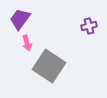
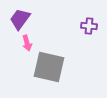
purple cross: rotated 21 degrees clockwise
gray square: moved 1 px down; rotated 20 degrees counterclockwise
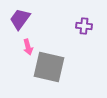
purple cross: moved 5 px left
pink arrow: moved 1 px right, 4 px down
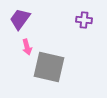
purple cross: moved 6 px up
pink arrow: moved 1 px left
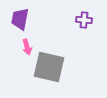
purple trapezoid: rotated 25 degrees counterclockwise
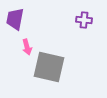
purple trapezoid: moved 5 px left
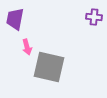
purple cross: moved 10 px right, 3 px up
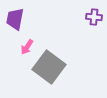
pink arrow: rotated 49 degrees clockwise
gray square: rotated 24 degrees clockwise
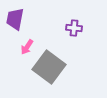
purple cross: moved 20 px left, 11 px down
